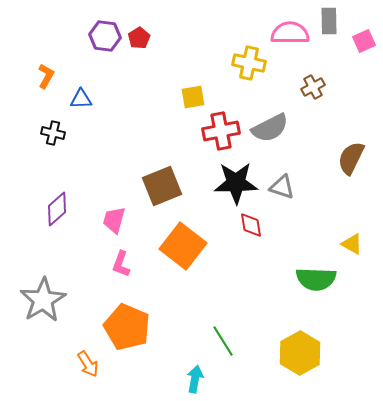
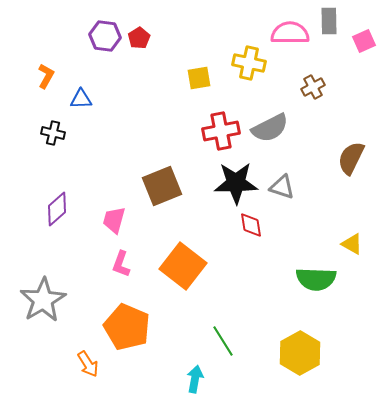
yellow square: moved 6 px right, 19 px up
orange square: moved 20 px down
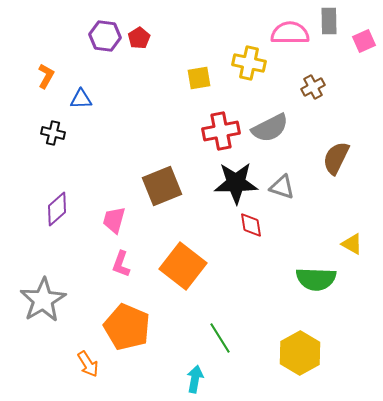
brown semicircle: moved 15 px left
green line: moved 3 px left, 3 px up
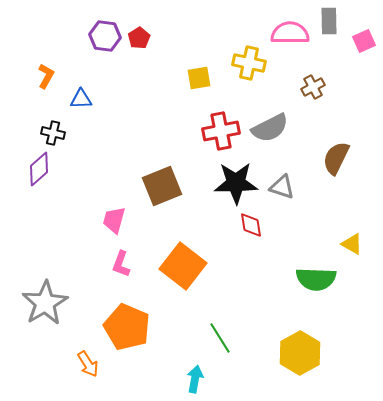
purple diamond: moved 18 px left, 40 px up
gray star: moved 2 px right, 3 px down
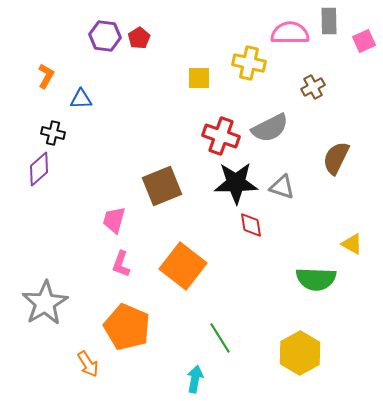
yellow square: rotated 10 degrees clockwise
red cross: moved 5 px down; rotated 30 degrees clockwise
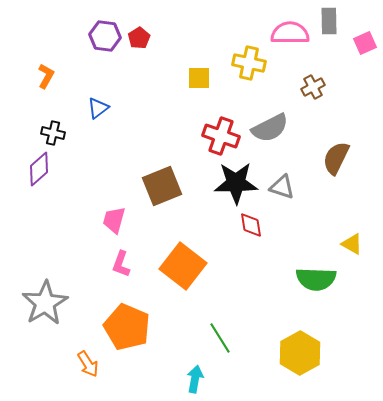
pink square: moved 1 px right, 2 px down
blue triangle: moved 17 px right, 9 px down; rotated 35 degrees counterclockwise
